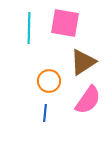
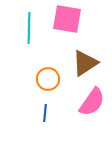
pink square: moved 2 px right, 4 px up
brown triangle: moved 2 px right, 1 px down
orange circle: moved 1 px left, 2 px up
pink semicircle: moved 4 px right, 2 px down
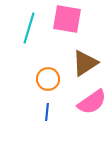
cyan line: rotated 16 degrees clockwise
pink semicircle: rotated 20 degrees clockwise
blue line: moved 2 px right, 1 px up
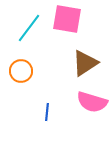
cyan line: rotated 20 degrees clockwise
orange circle: moved 27 px left, 8 px up
pink semicircle: rotated 52 degrees clockwise
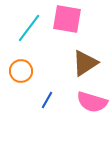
blue line: moved 12 px up; rotated 24 degrees clockwise
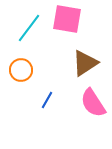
orange circle: moved 1 px up
pink semicircle: moved 1 px right, 1 px down; rotated 40 degrees clockwise
